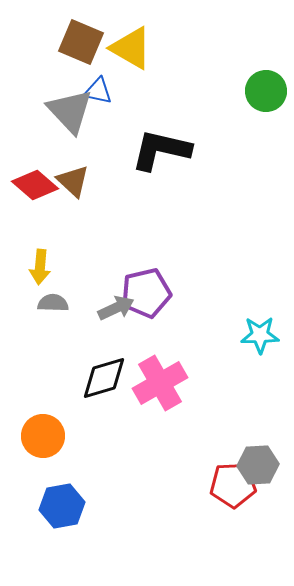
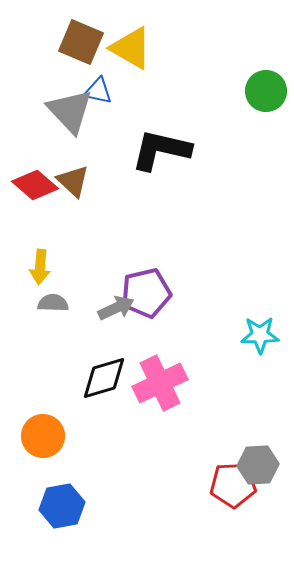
pink cross: rotated 4 degrees clockwise
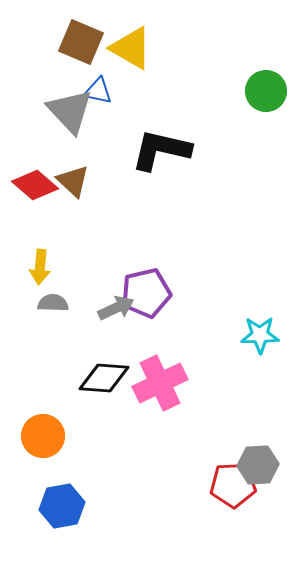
black diamond: rotated 21 degrees clockwise
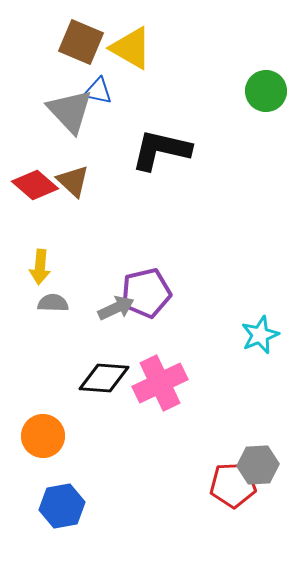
cyan star: rotated 21 degrees counterclockwise
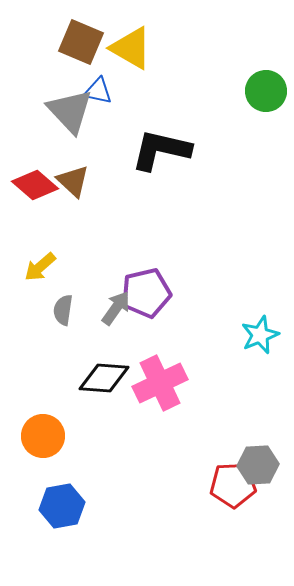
yellow arrow: rotated 44 degrees clockwise
gray semicircle: moved 10 px right, 7 px down; rotated 84 degrees counterclockwise
gray arrow: rotated 30 degrees counterclockwise
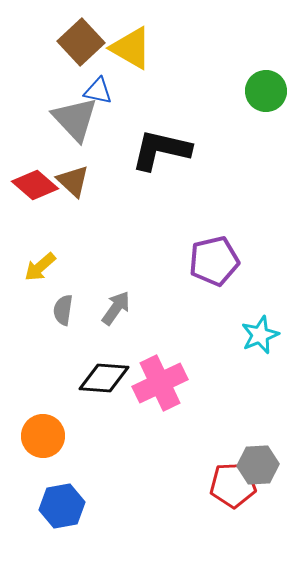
brown square: rotated 24 degrees clockwise
gray triangle: moved 5 px right, 8 px down
purple pentagon: moved 68 px right, 32 px up
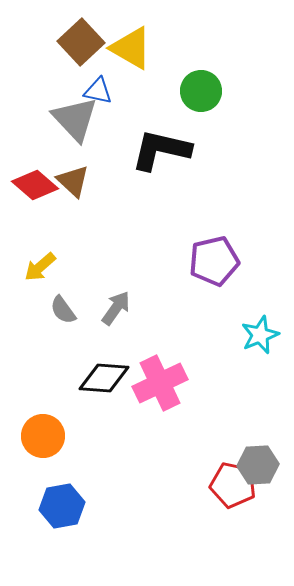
green circle: moved 65 px left
gray semicircle: rotated 44 degrees counterclockwise
red pentagon: rotated 15 degrees clockwise
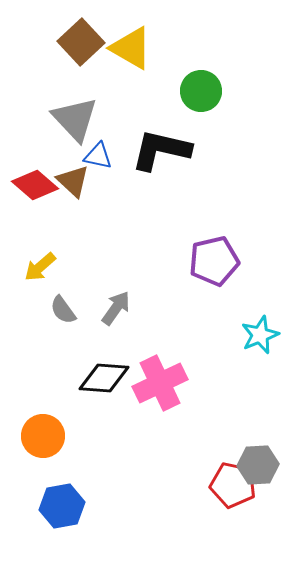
blue triangle: moved 65 px down
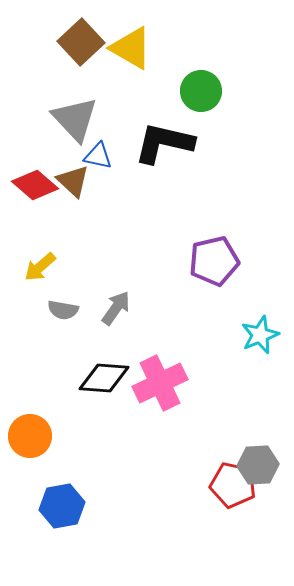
black L-shape: moved 3 px right, 7 px up
gray semicircle: rotated 44 degrees counterclockwise
orange circle: moved 13 px left
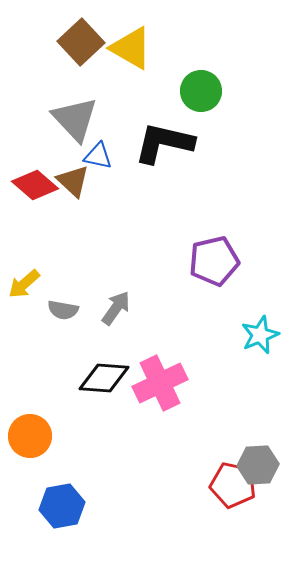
yellow arrow: moved 16 px left, 17 px down
